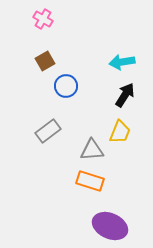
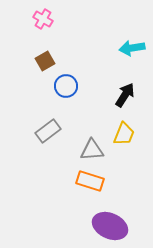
cyan arrow: moved 10 px right, 14 px up
yellow trapezoid: moved 4 px right, 2 px down
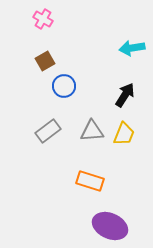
blue circle: moved 2 px left
gray triangle: moved 19 px up
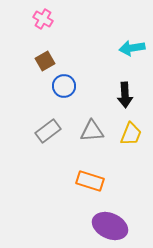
black arrow: rotated 145 degrees clockwise
yellow trapezoid: moved 7 px right
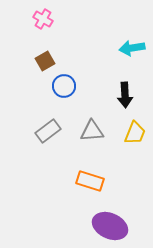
yellow trapezoid: moved 4 px right, 1 px up
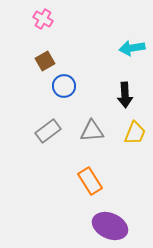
orange rectangle: rotated 40 degrees clockwise
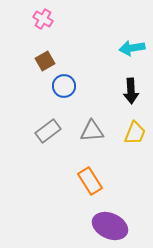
black arrow: moved 6 px right, 4 px up
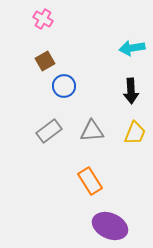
gray rectangle: moved 1 px right
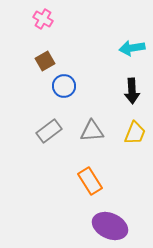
black arrow: moved 1 px right
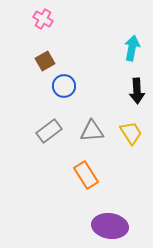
cyan arrow: rotated 110 degrees clockwise
black arrow: moved 5 px right
yellow trapezoid: moved 4 px left; rotated 55 degrees counterclockwise
orange rectangle: moved 4 px left, 6 px up
purple ellipse: rotated 16 degrees counterclockwise
